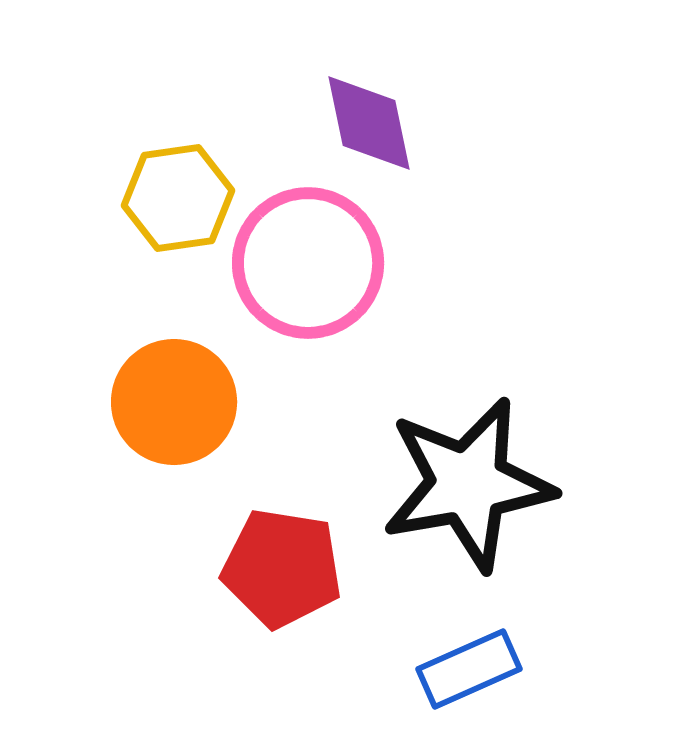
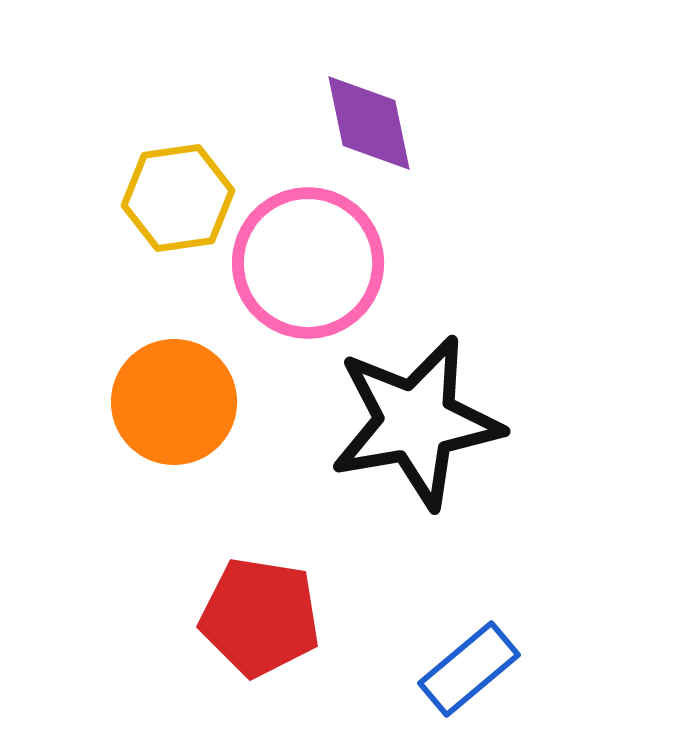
black star: moved 52 px left, 62 px up
red pentagon: moved 22 px left, 49 px down
blue rectangle: rotated 16 degrees counterclockwise
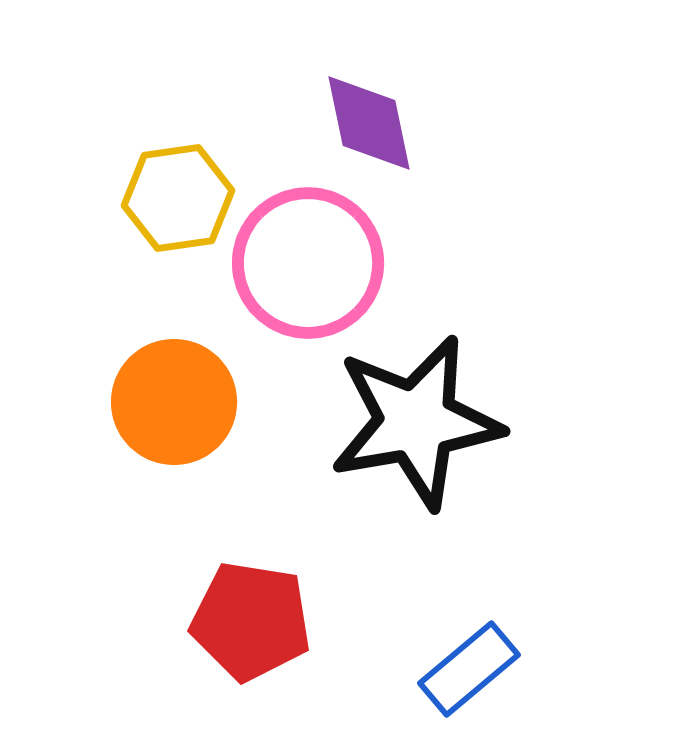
red pentagon: moved 9 px left, 4 px down
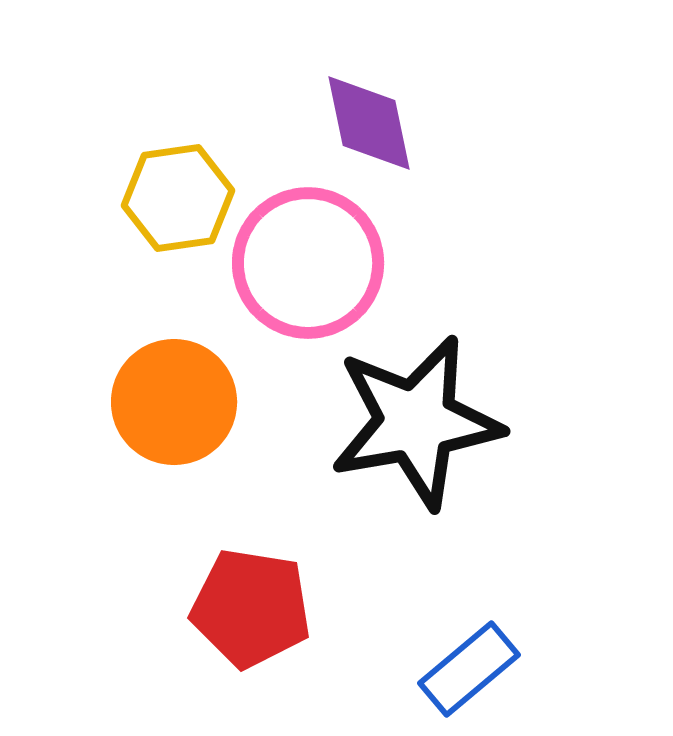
red pentagon: moved 13 px up
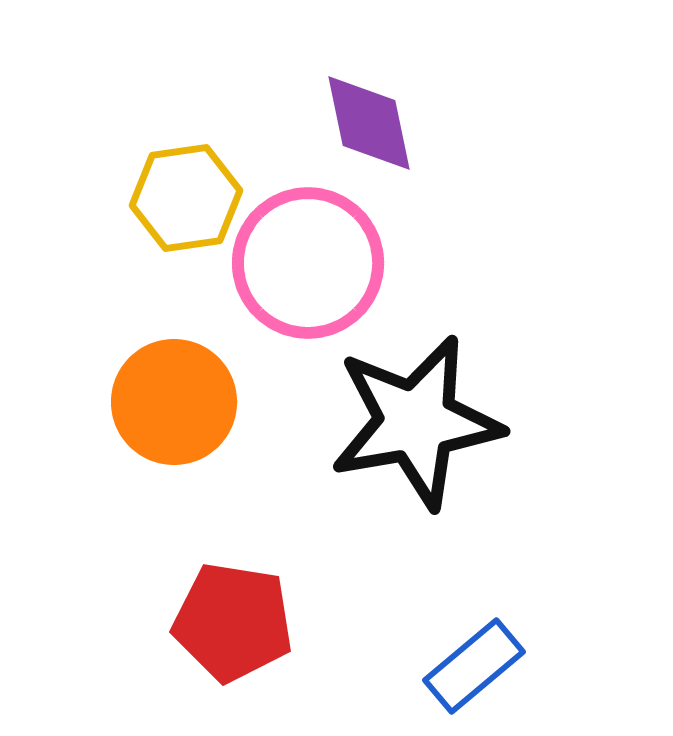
yellow hexagon: moved 8 px right
red pentagon: moved 18 px left, 14 px down
blue rectangle: moved 5 px right, 3 px up
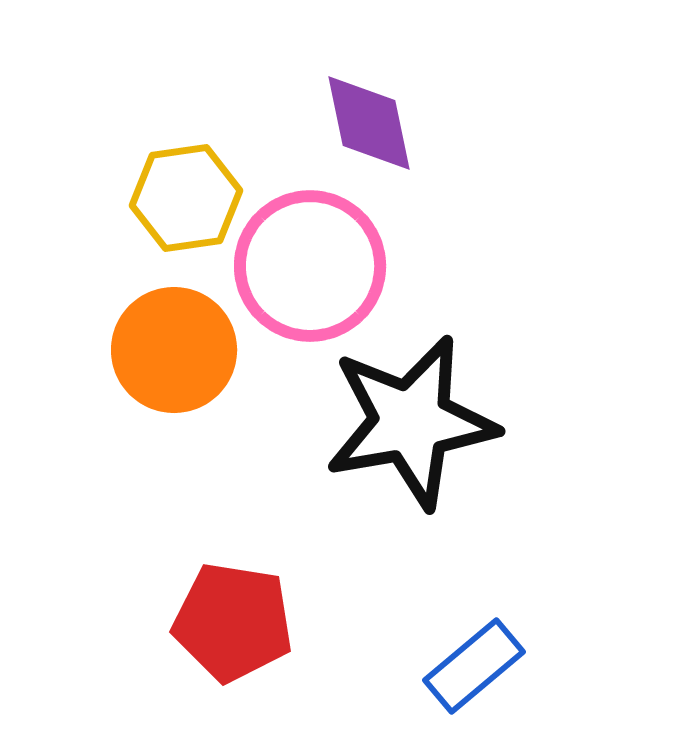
pink circle: moved 2 px right, 3 px down
orange circle: moved 52 px up
black star: moved 5 px left
